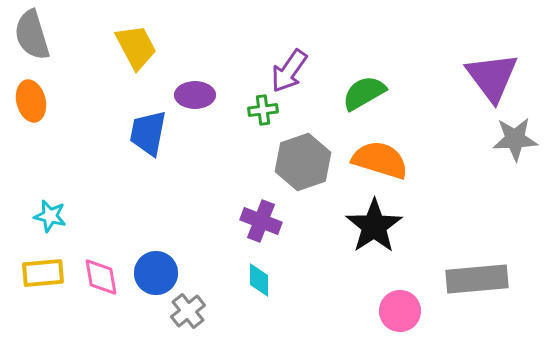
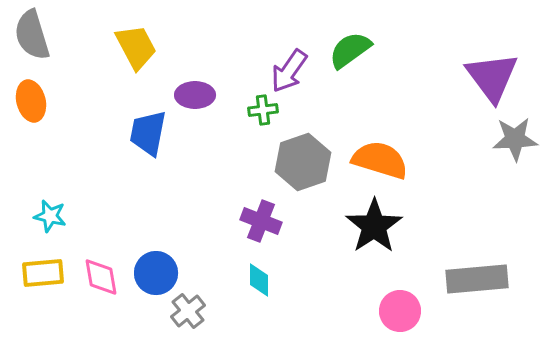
green semicircle: moved 14 px left, 43 px up; rotated 6 degrees counterclockwise
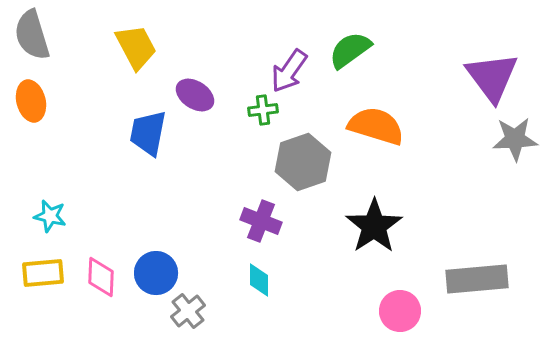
purple ellipse: rotated 33 degrees clockwise
orange semicircle: moved 4 px left, 34 px up
pink diamond: rotated 12 degrees clockwise
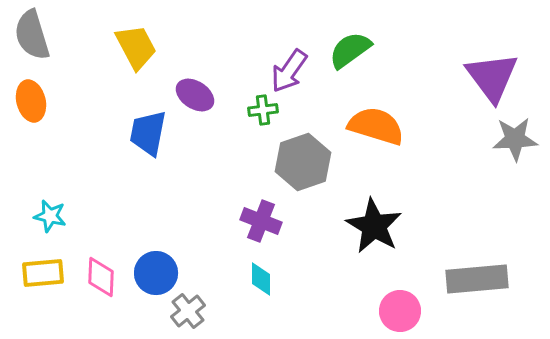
black star: rotated 8 degrees counterclockwise
cyan diamond: moved 2 px right, 1 px up
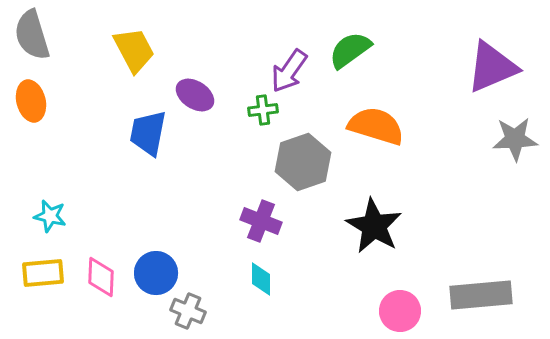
yellow trapezoid: moved 2 px left, 3 px down
purple triangle: moved 10 px up; rotated 44 degrees clockwise
gray rectangle: moved 4 px right, 16 px down
gray cross: rotated 28 degrees counterclockwise
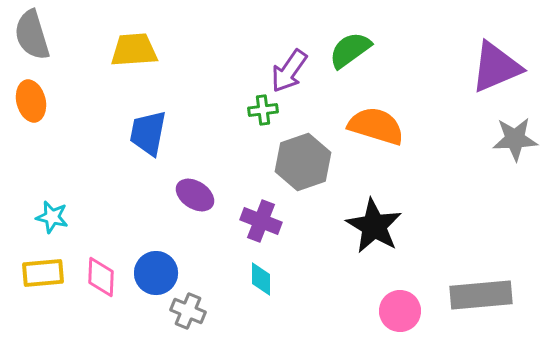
yellow trapezoid: rotated 66 degrees counterclockwise
purple triangle: moved 4 px right
purple ellipse: moved 100 px down
cyan star: moved 2 px right, 1 px down
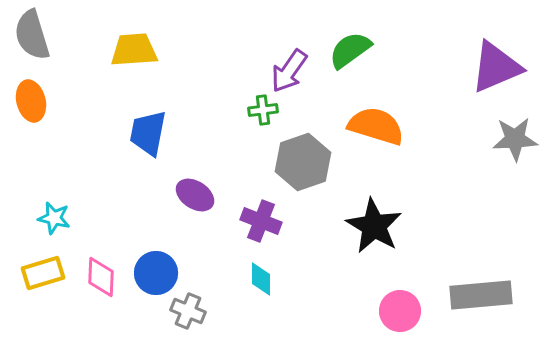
cyan star: moved 2 px right, 1 px down
yellow rectangle: rotated 12 degrees counterclockwise
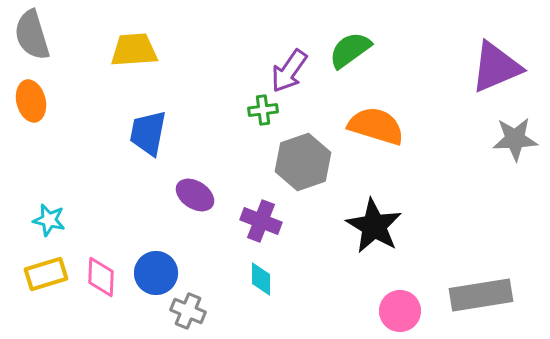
cyan star: moved 5 px left, 2 px down
yellow rectangle: moved 3 px right, 1 px down
gray rectangle: rotated 4 degrees counterclockwise
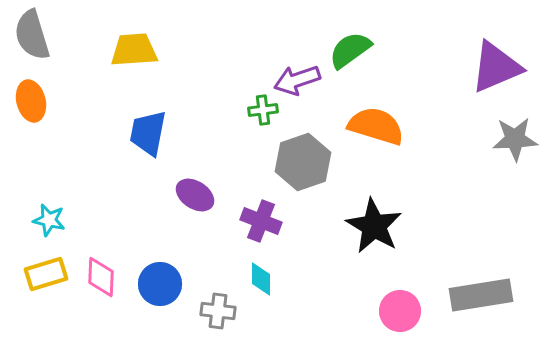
purple arrow: moved 8 px right, 9 px down; rotated 36 degrees clockwise
blue circle: moved 4 px right, 11 px down
gray cross: moved 30 px right; rotated 16 degrees counterclockwise
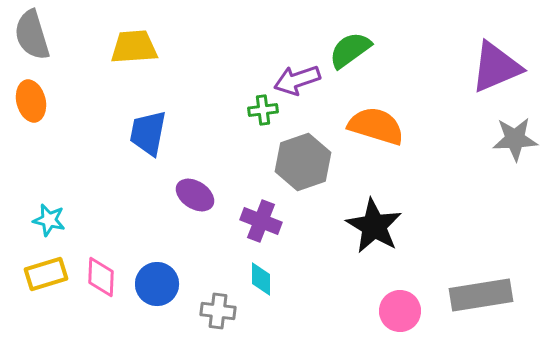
yellow trapezoid: moved 3 px up
blue circle: moved 3 px left
